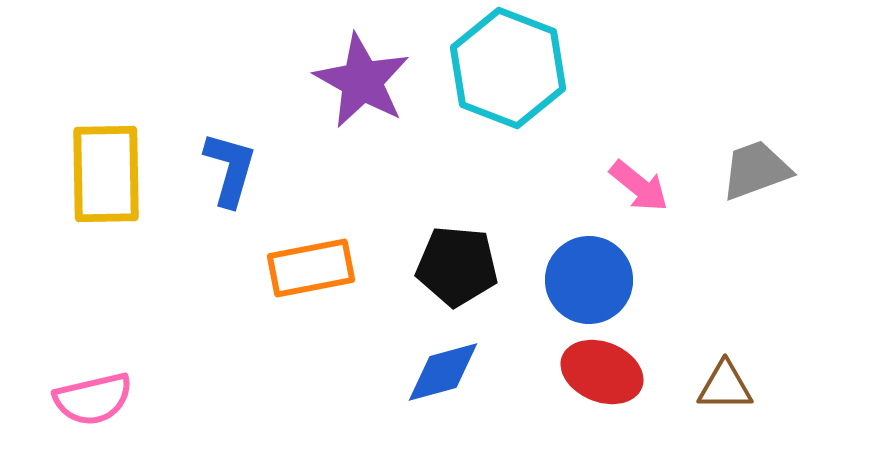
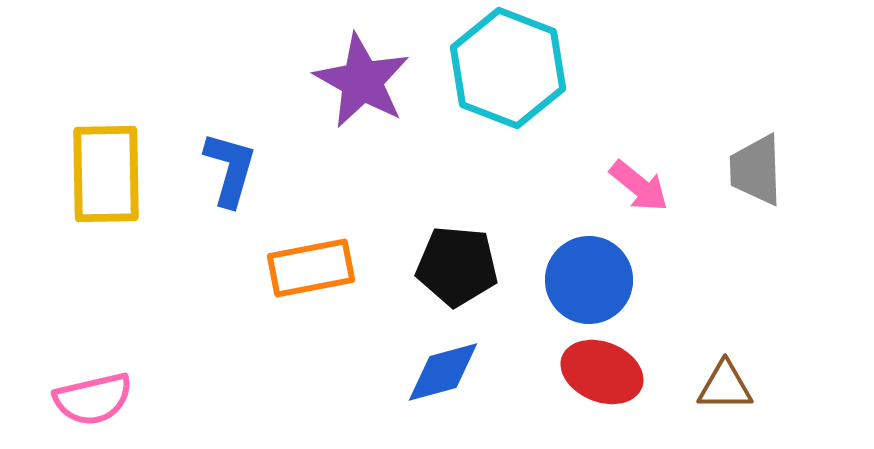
gray trapezoid: rotated 72 degrees counterclockwise
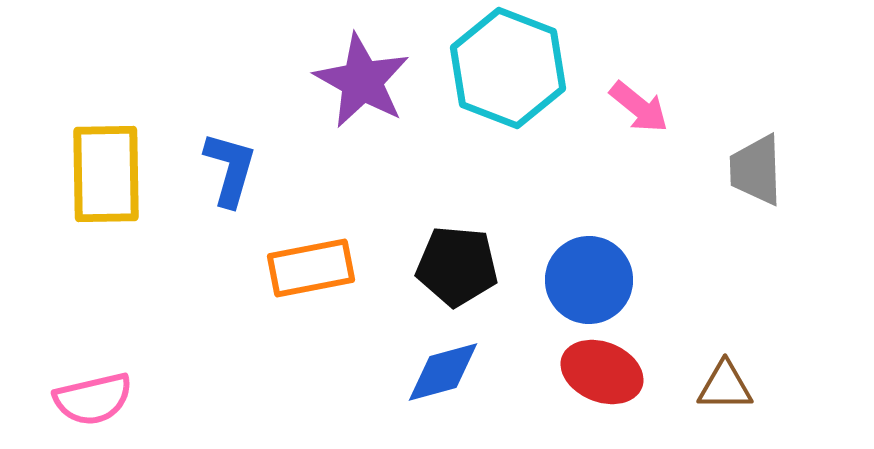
pink arrow: moved 79 px up
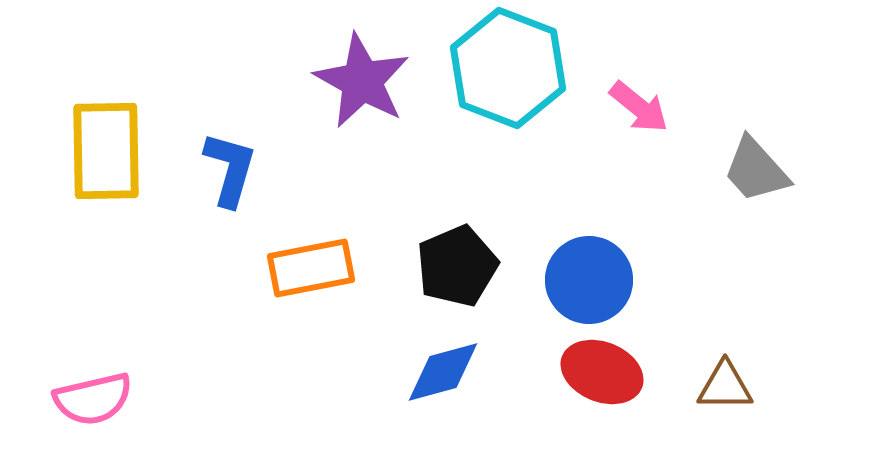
gray trapezoid: rotated 40 degrees counterclockwise
yellow rectangle: moved 23 px up
black pentagon: rotated 28 degrees counterclockwise
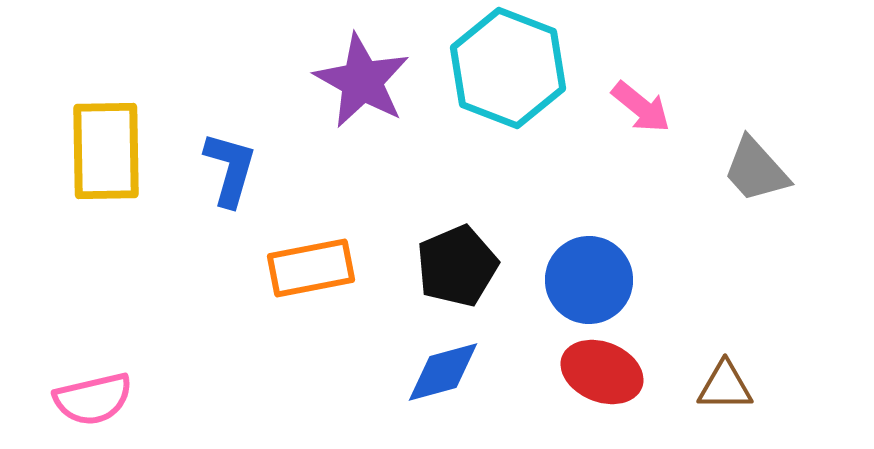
pink arrow: moved 2 px right
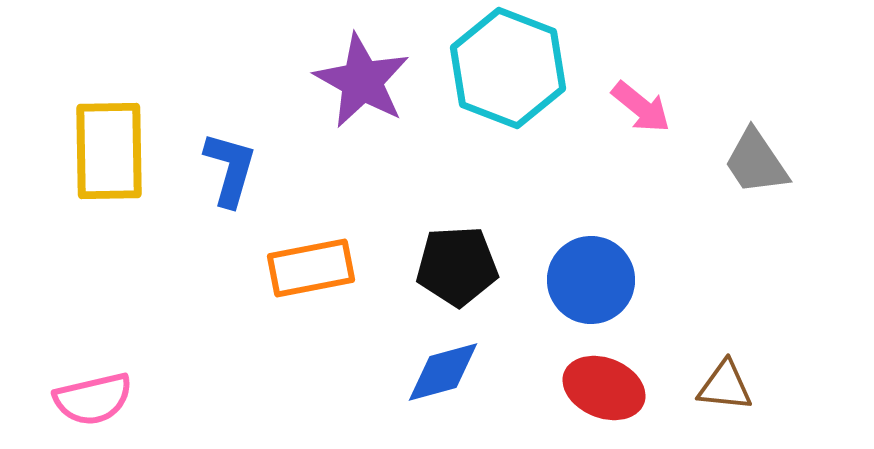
yellow rectangle: moved 3 px right
gray trapezoid: moved 8 px up; rotated 8 degrees clockwise
black pentagon: rotated 20 degrees clockwise
blue circle: moved 2 px right
red ellipse: moved 2 px right, 16 px down
brown triangle: rotated 6 degrees clockwise
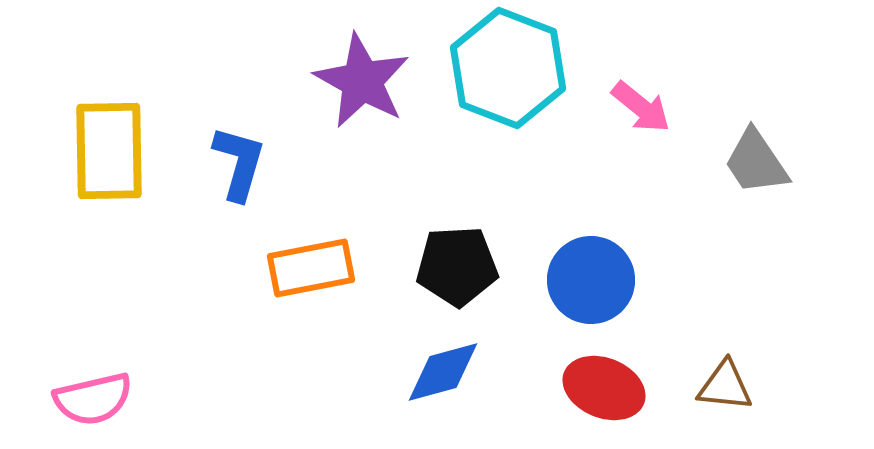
blue L-shape: moved 9 px right, 6 px up
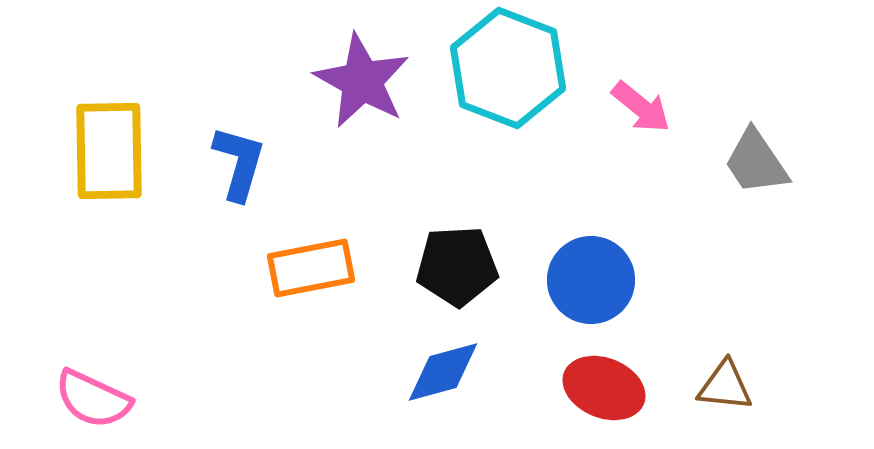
pink semicircle: rotated 38 degrees clockwise
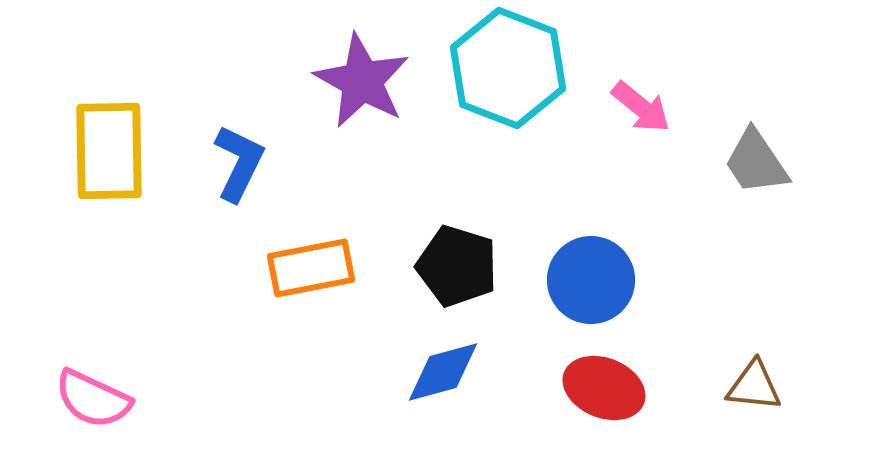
blue L-shape: rotated 10 degrees clockwise
black pentagon: rotated 20 degrees clockwise
brown triangle: moved 29 px right
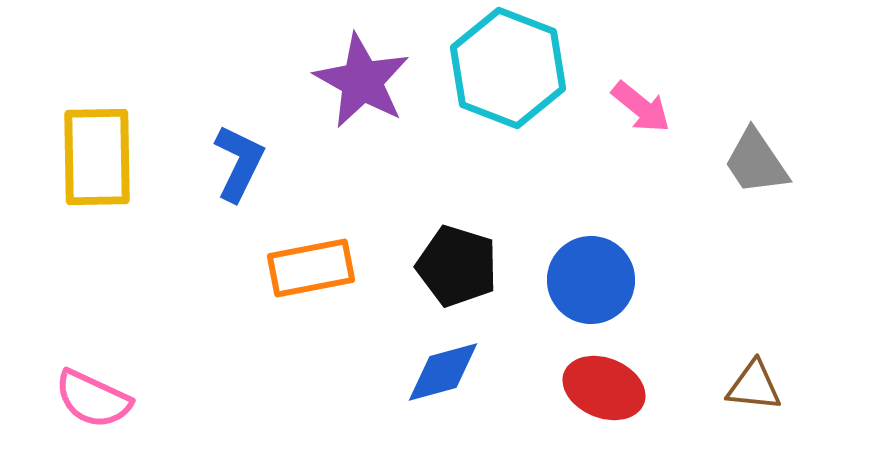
yellow rectangle: moved 12 px left, 6 px down
